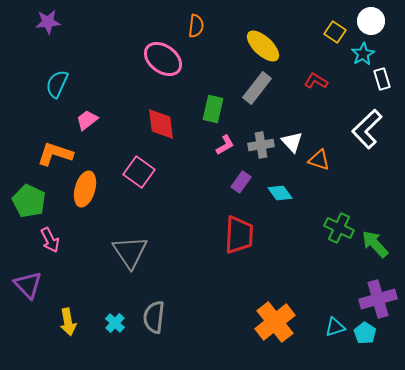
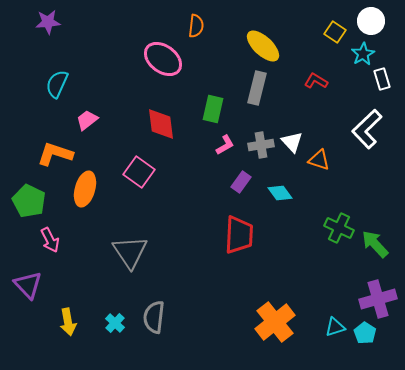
gray rectangle: rotated 24 degrees counterclockwise
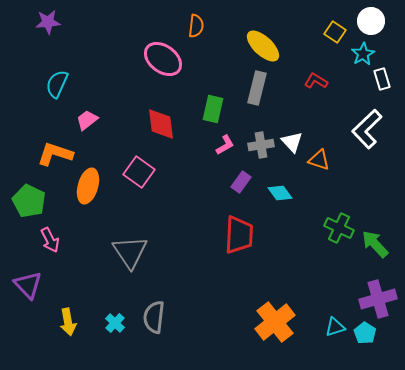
orange ellipse: moved 3 px right, 3 px up
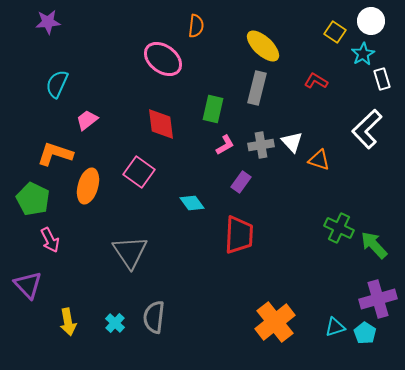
cyan diamond: moved 88 px left, 10 px down
green pentagon: moved 4 px right, 2 px up
green arrow: moved 1 px left, 1 px down
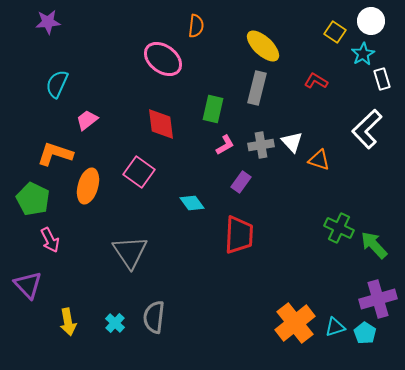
orange cross: moved 20 px right, 1 px down
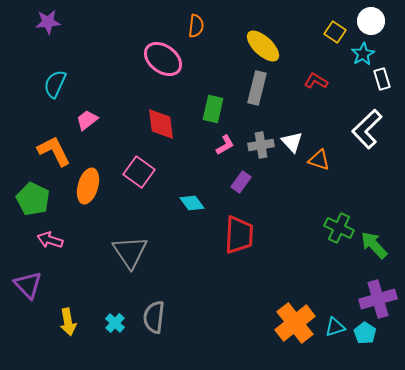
cyan semicircle: moved 2 px left
orange L-shape: moved 1 px left, 3 px up; rotated 45 degrees clockwise
pink arrow: rotated 135 degrees clockwise
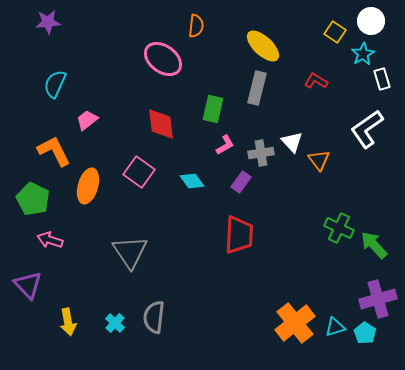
white L-shape: rotated 9 degrees clockwise
gray cross: moved 8 px down
orange triangle: rotated 35 degrees clockwise
cyan diamond: moved 22 px up
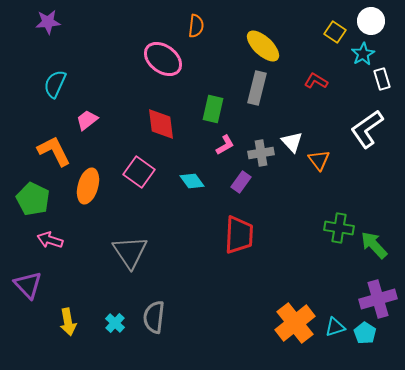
green cross: rotated 16 degrees counterclockwise
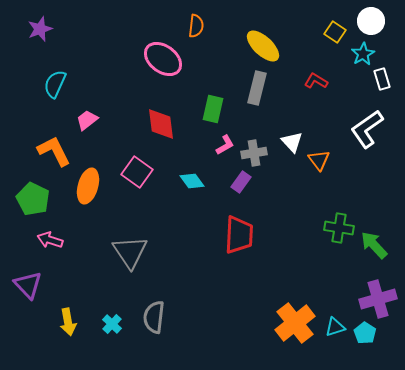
purple star: moved 8 px left, 7 px down; rotated 15 degrees counterclockwise
gray cross: moved 7 px left
pink square: moved 2 px left
cyan cross: moved 3 px left, 1 px down
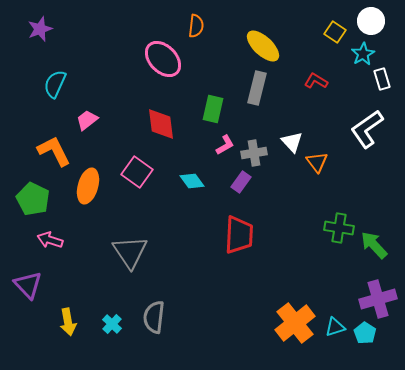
pink ellipse: rotated 9 degrees clockwise
orange triangle: moved 2 px left, 2 px down
